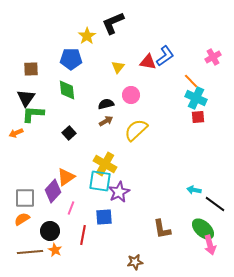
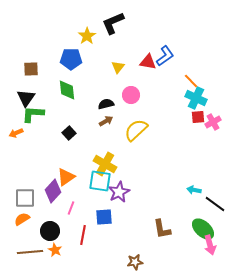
pink cross: moved 65 px down
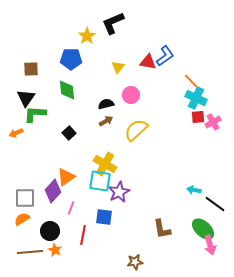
green L-shape: moved 2 px right
blue square: rotated 12 degrees clockwise
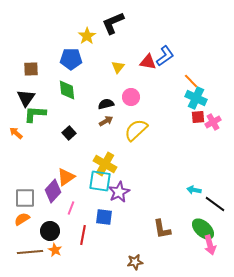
pink circle: moved 2 px down
orange arrow: rotated 64 degrees clockwise
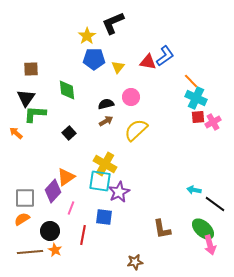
blue pentagon: moved 23 px right
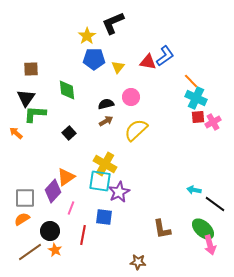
brown line: rotated 30 degrees counterclockwise
brown star: moved 3 px right; rotated 14 degrees clockwise
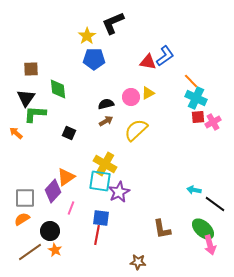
yellow triangle: moved 30 px right, 26 px down; rotated 24 degrees clockwise
green diamond: moved 9 px left, 1 px up
black square: rotated 24 degrees counterclockwise
blue square: moved 3 px left, 1 px down
red line: moved 14 px right
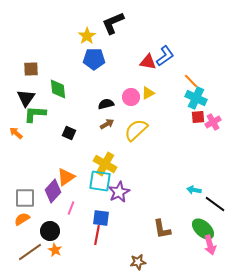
brown arrow: moved 1 px right, 3 px down
brown star: rotated 14 degrees counterclockwise
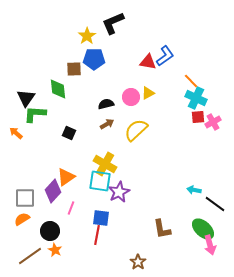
brown square: moved 43 px right
brown line: moved 4 px down
brown star: rotated 28 degrees counterclockwise
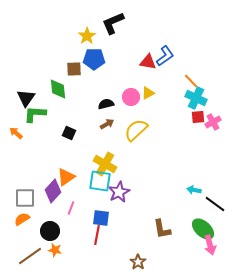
orange star: rotated 16 degrees counterclockwise
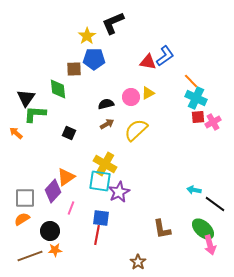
orange star: rotated 16 degrees counterclockwise
brown line: rotated 15 degrees clockwise
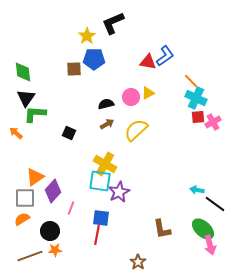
green diamond: moved 35 px left, 17 px up
orange triangle: moved 31 px left
cyan arrow: moved 3 px right
